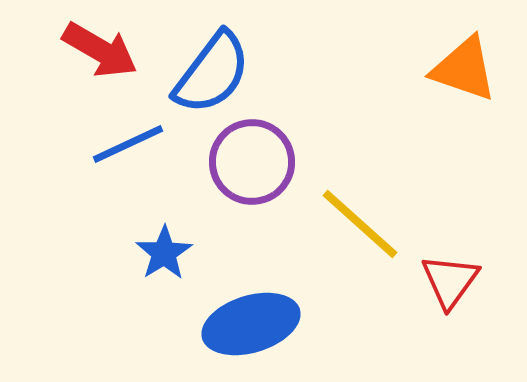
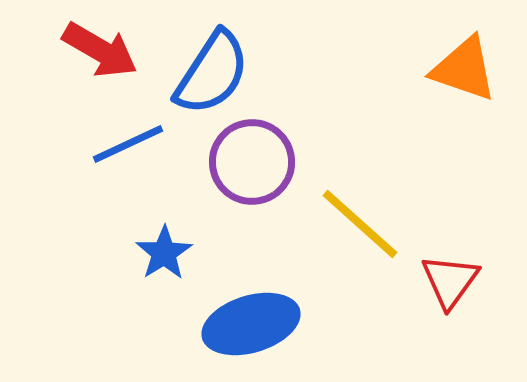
blue semicircle: rotated 4 degrees counterclockwise
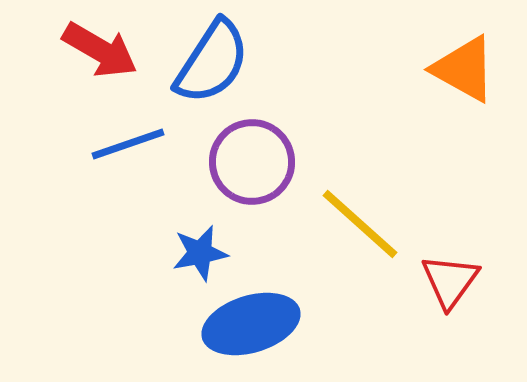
orange triangle: rotated 10 degrees clockwise
blue semicircle: moved 11 px up
blue line: rotated 6 degrees clockwise
blue star: moved 36 px right; rotated 22 degrees clockwise
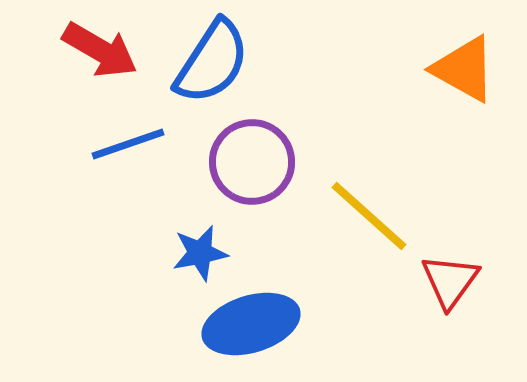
yellow line: moved 9 px right, 8 px up
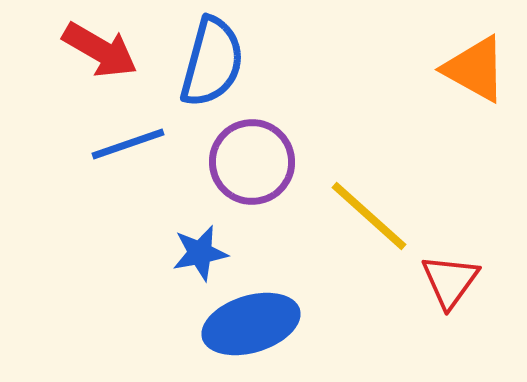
blue semicircle: rotated 18 degrees counterclockwise
orange triangle: moved 11 px right
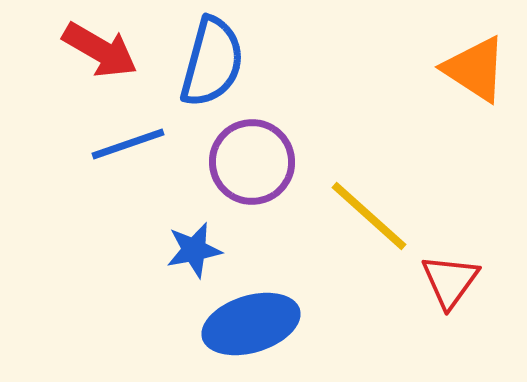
orange triangle: rotated 4 degrees clockwise
blue star: moved 6 px left, 3 px up
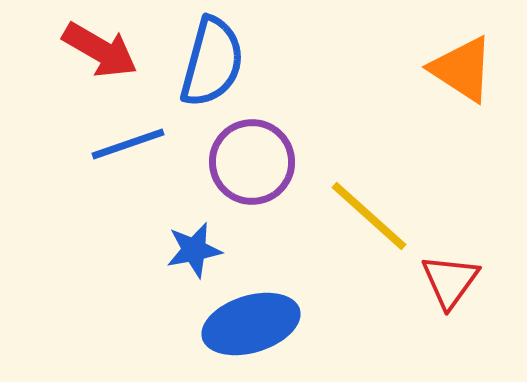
orange triangle: moved 13 px left
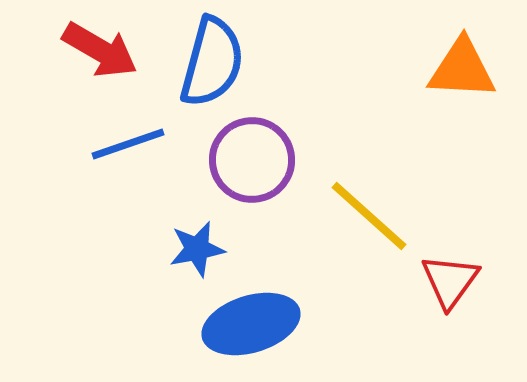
orange triangle: rotated 30 degrees counterclockwise
purple circle: moved 2 px up
blue star: moved 3 px right, 1 px up
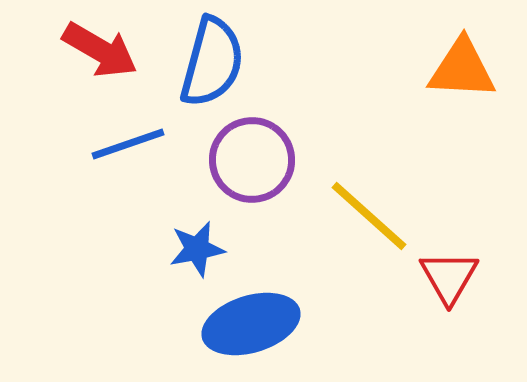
red triangle: moved 1 px left, 4 px up; rotated 6 degrees counterclockwise
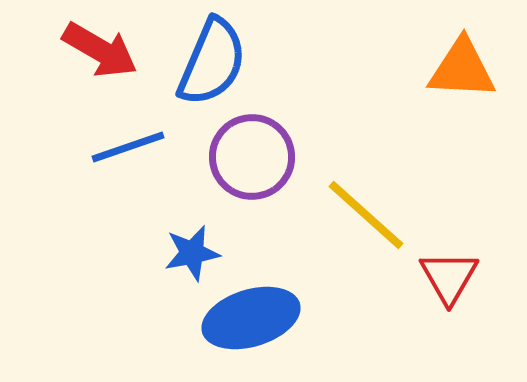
blue semicircle: rotated 8 degrees clockwise
blue line: moved 3 px down
purple circle: moved 3 px up
yellow line: moved 3 px left, 1 px up
blue star: moved 5 px left, 4 px down
blue ellipse: moved 6 px up
